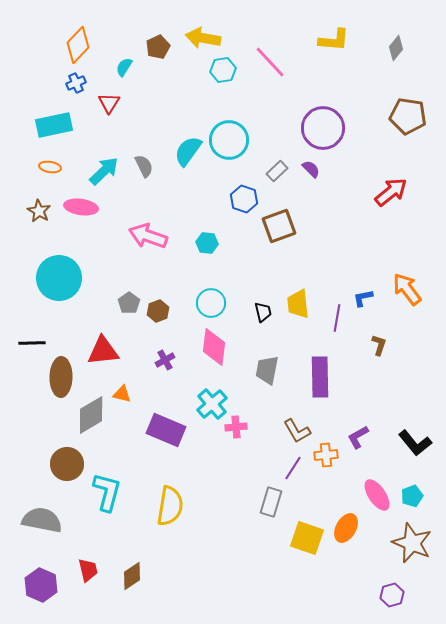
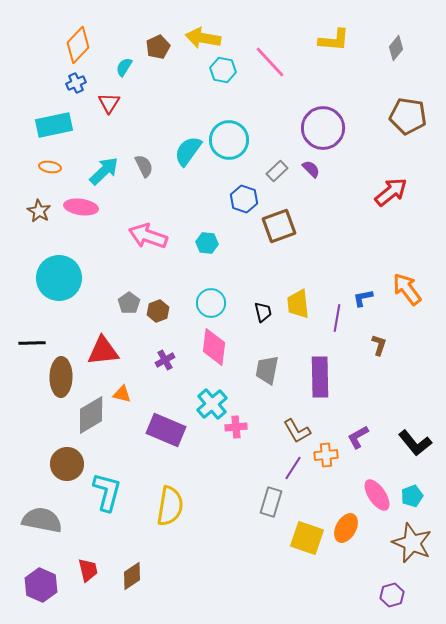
cyan hexagon at (223, 70): rotated 20 degrees clockwise
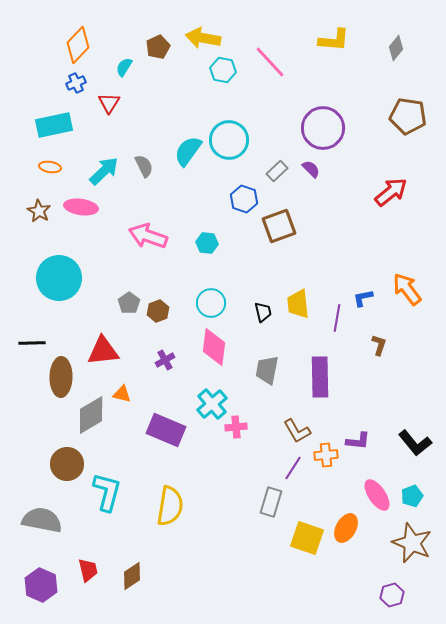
purple L-shape at (358, 437): moved 4 px down; rotated 145 degrees counterclockwise
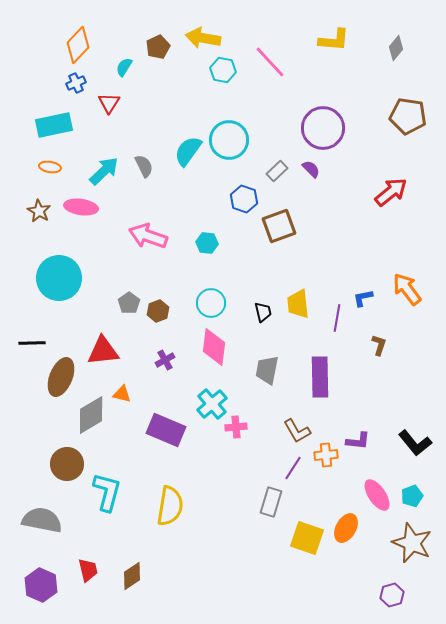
brown ellipse at (61, 377): rotated 21 degrees clockwise
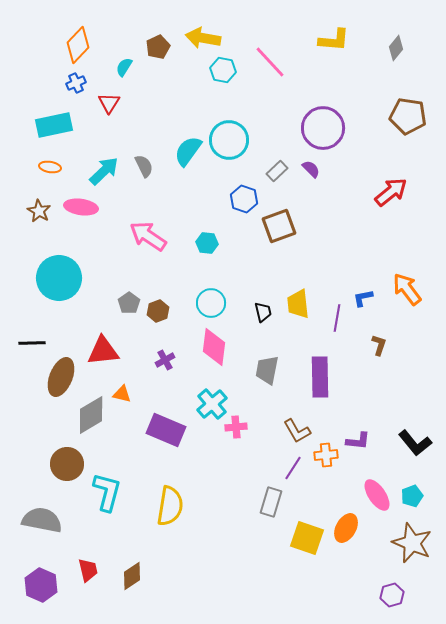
pink arrow at (148, 236): rotated 15 degrees clockwise
